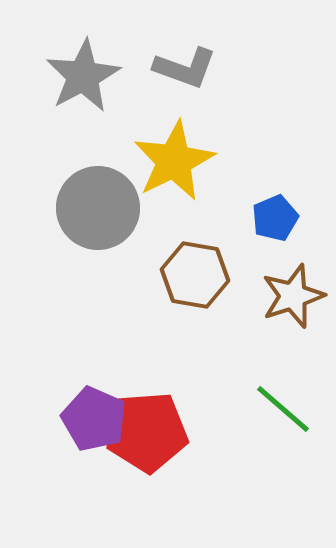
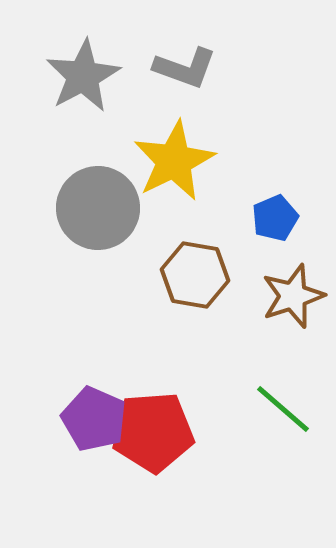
red pentagon: moved 6 px right
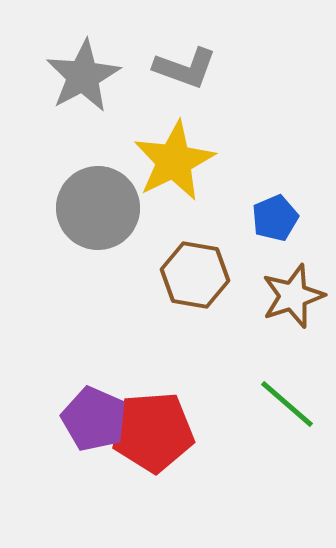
green line: moved 4 px right, 5 px up
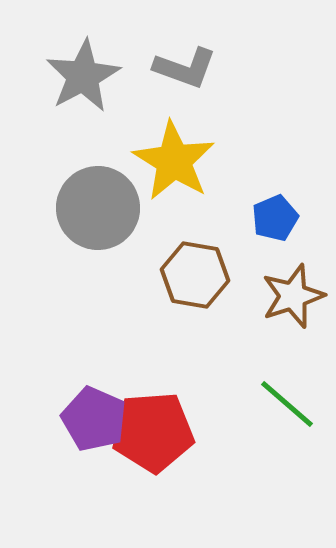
yellow star: rotated 14 degrees counterclockwise
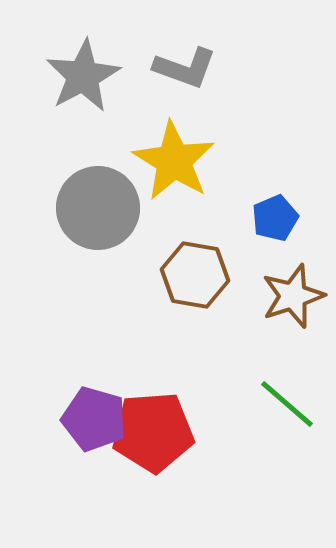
purple pentagon: rotated 8 degrees counterclockwise
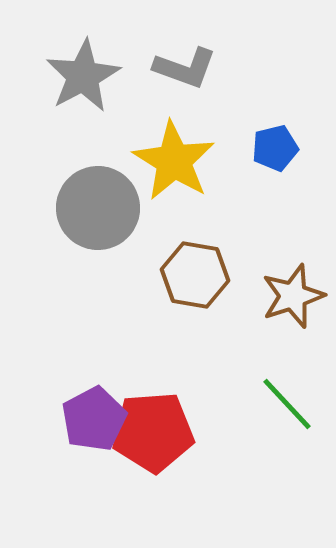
blue pentagon: moved 70 px up; rotated 9 degrees clockwise
green line: rotated 6 degrees clockwise
purple pentagon: rotated 28 degrees clockwise
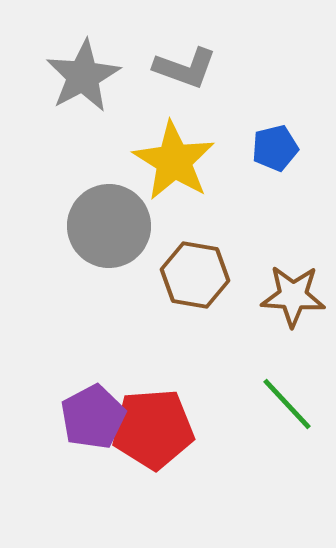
gray circle: moved 11 px right, 18 px down
brown star: rotated 22 degrees clockwise
purple pentagon: moved 1 px left, 2 px up
red pentagon: moved 3 px up
